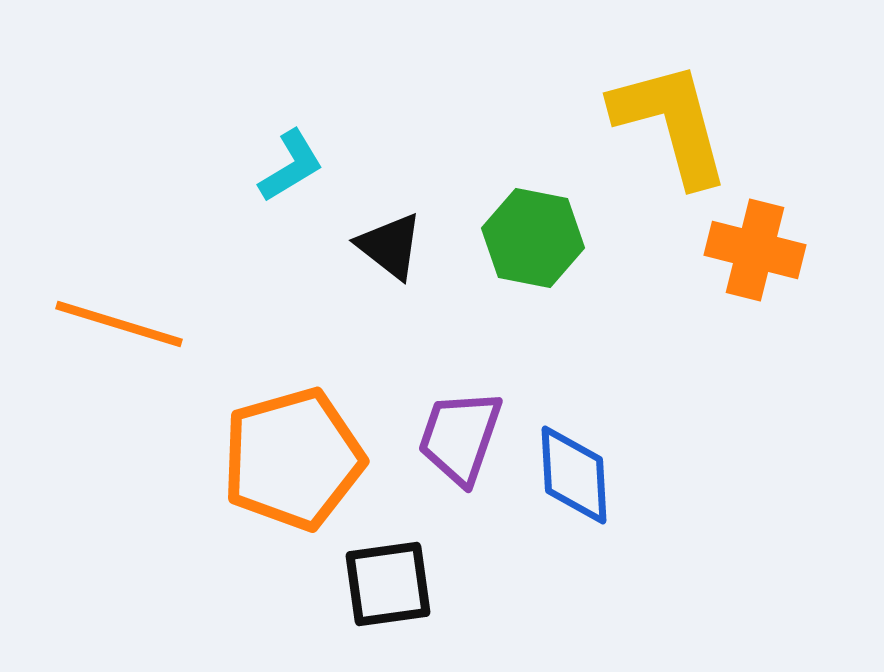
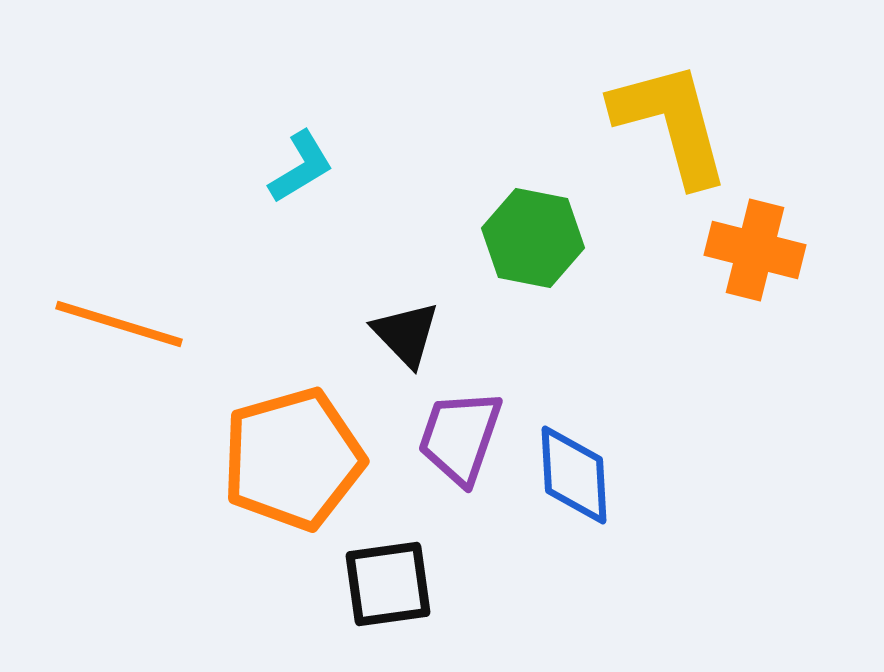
cyan L-shape: moved 10 px right, 1 px down
black triangle: moved 16 px right, 88 px down; rotated 8 degrees clockwise
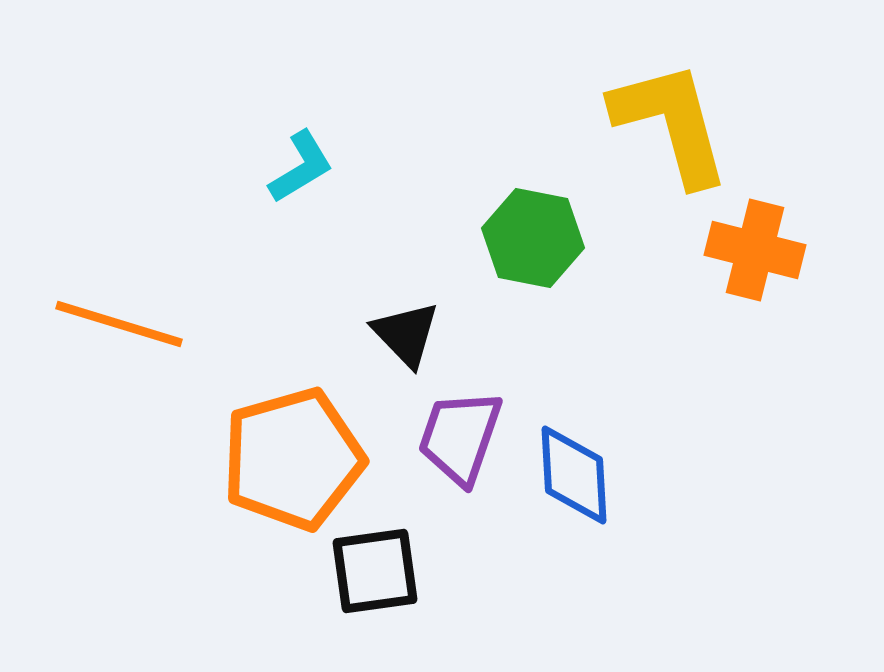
black square: moved 13 px left, 13 px up
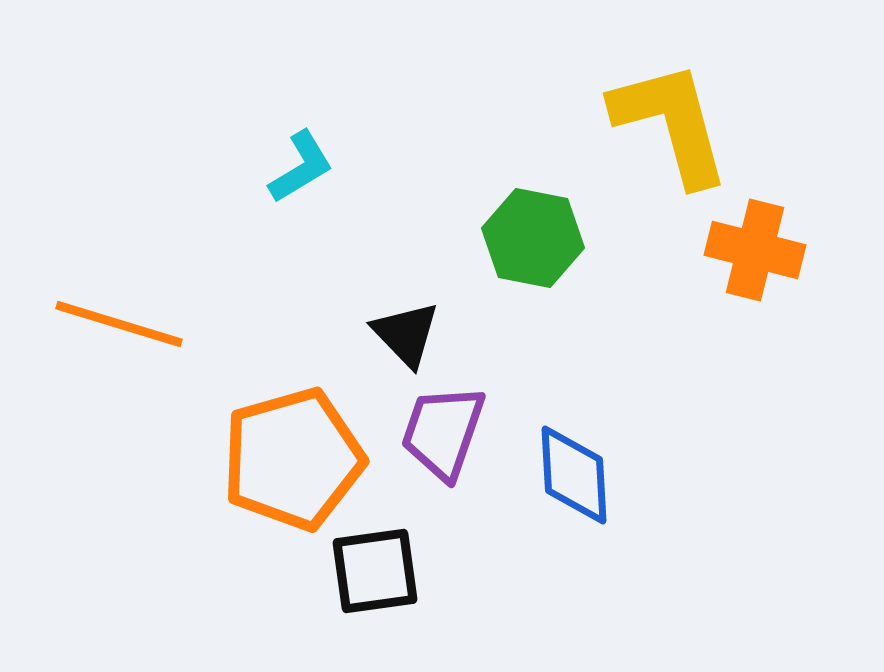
purple trapezoid: moved 17 px left, 5 px up
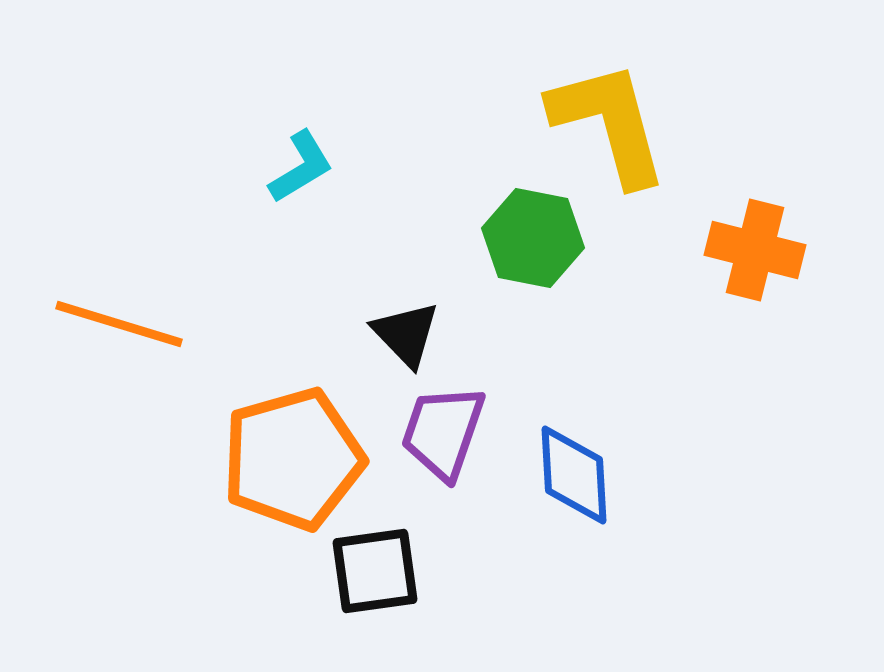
yellow L-shape: moved 62 px left
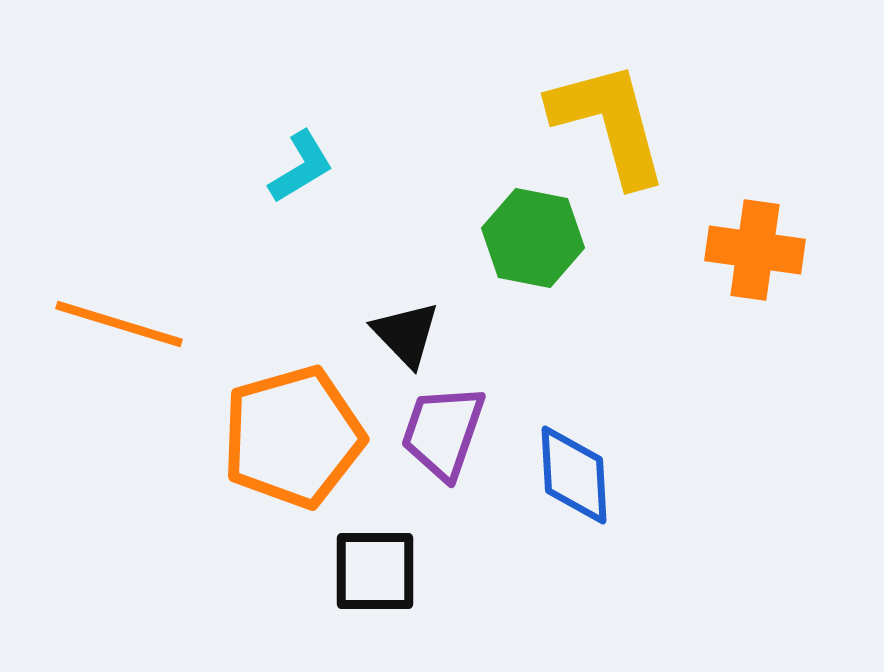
orange cross: rotated 6 degrees counterclockwise
orange pentagon: moved 22 px up
black square: rotated 8 degrees clockwise
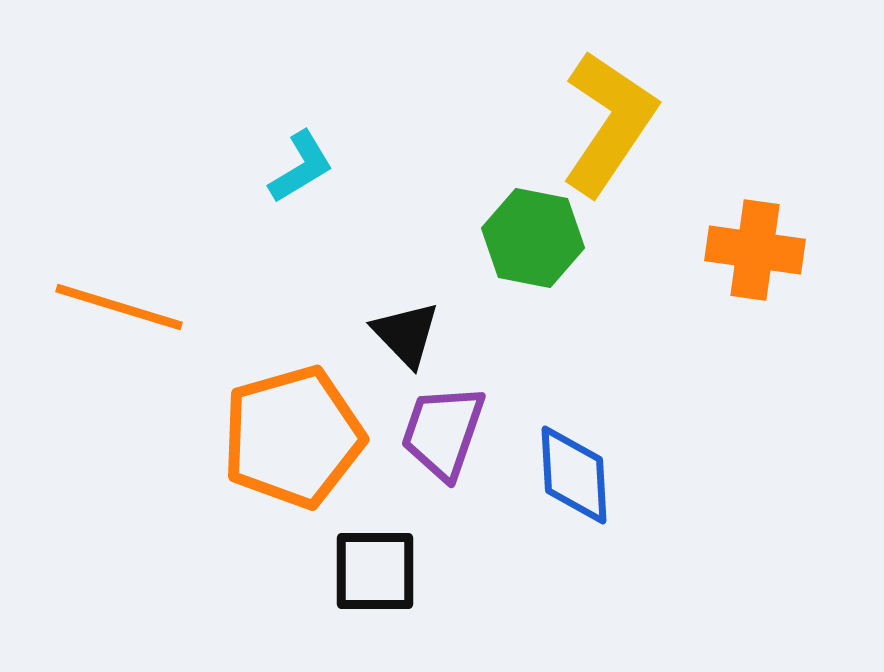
yellow L-shape: rotated 49 degrees clockwise
orange line: moved 17 px up
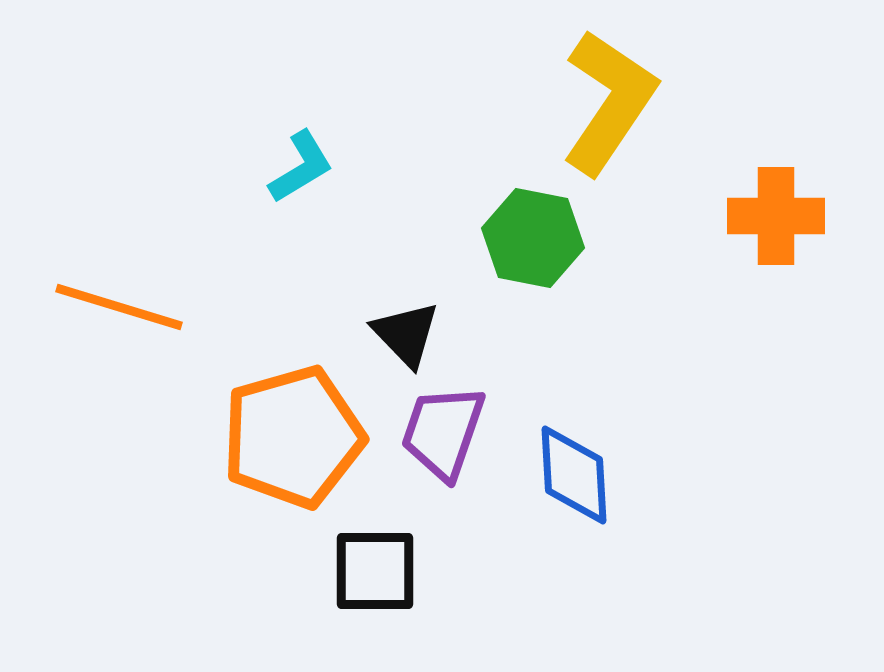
yellow L-shape: moved 21 px up
orange cross: moved 21 px right, 34 px up; rotated 8 degrees counterclockwise
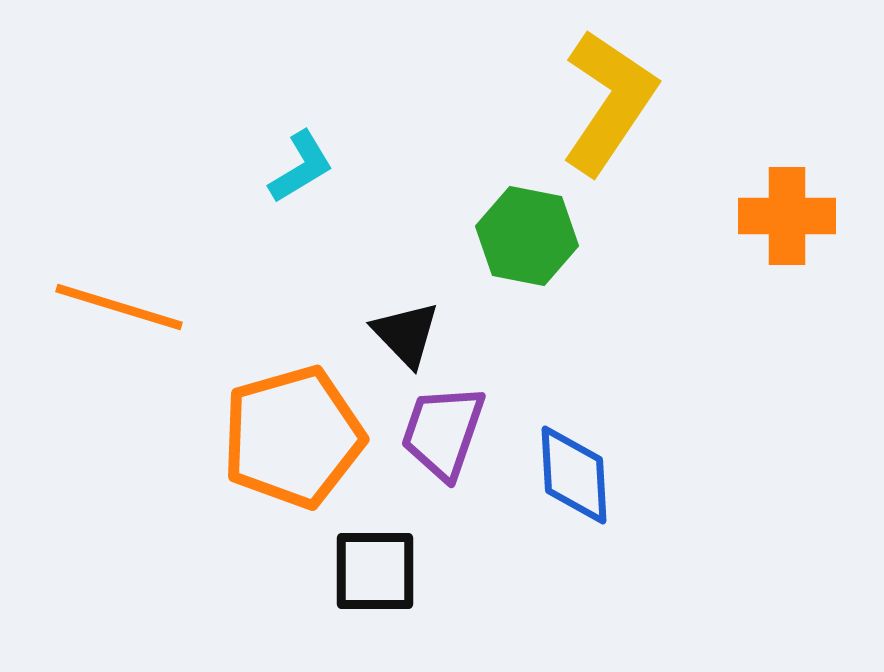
orange cross: moved 11 px right
green hexagon: moved 6 px left, 2 px up
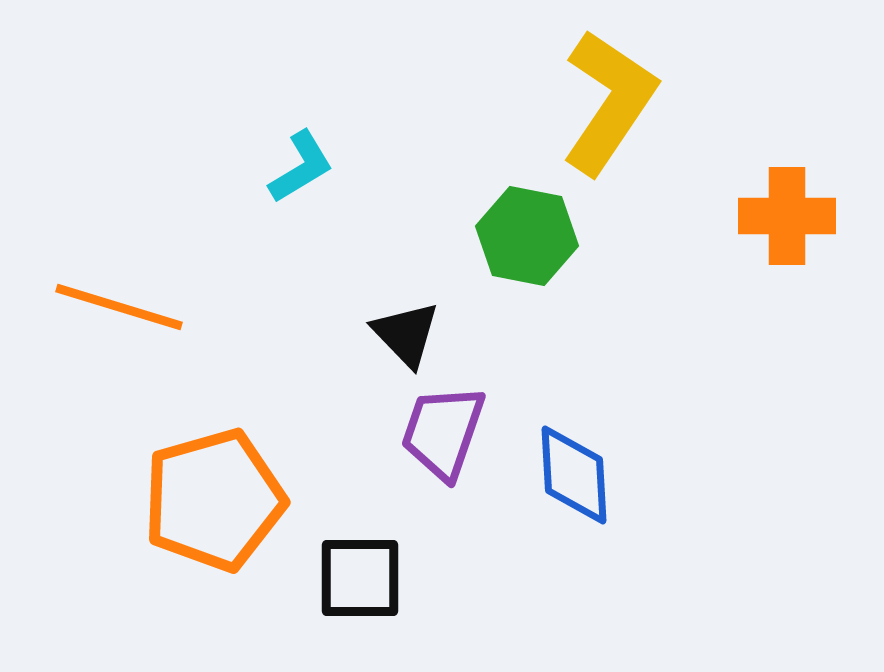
orange pentagon: moved 79 px left, 63 px down
black square: moved 15 px left, 7 px down
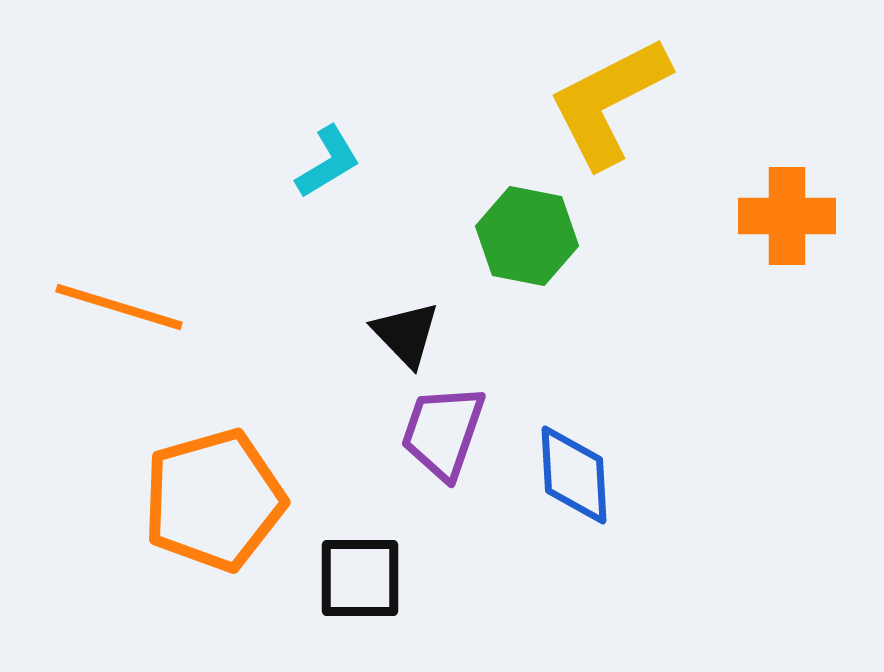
yellow L-shape: rotated 151 degrees counterclockwise
cyan L-shape: moved 27 px right, 5 px up
